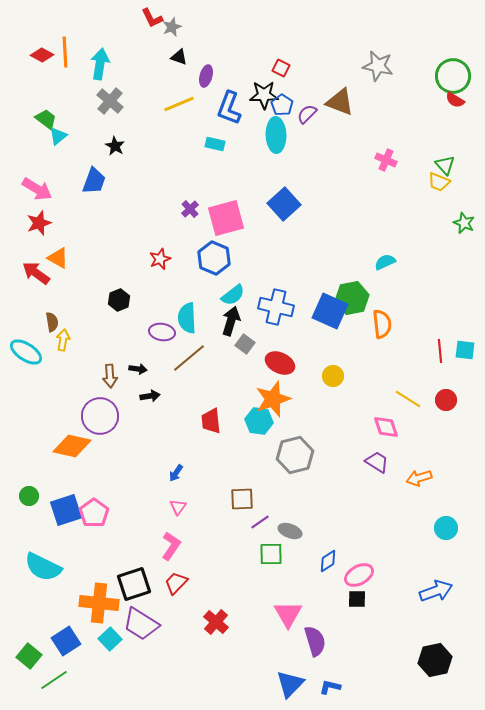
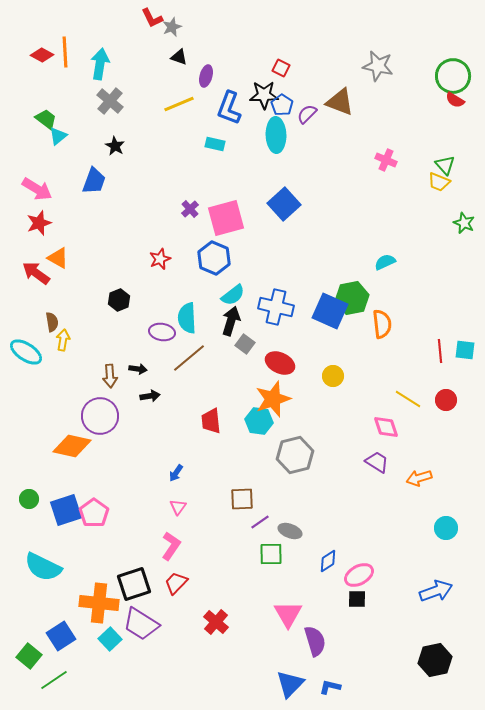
green circle at (29, 496): moved 3 px down
blue square at (66, 641): moved 5 px left, 5 px up
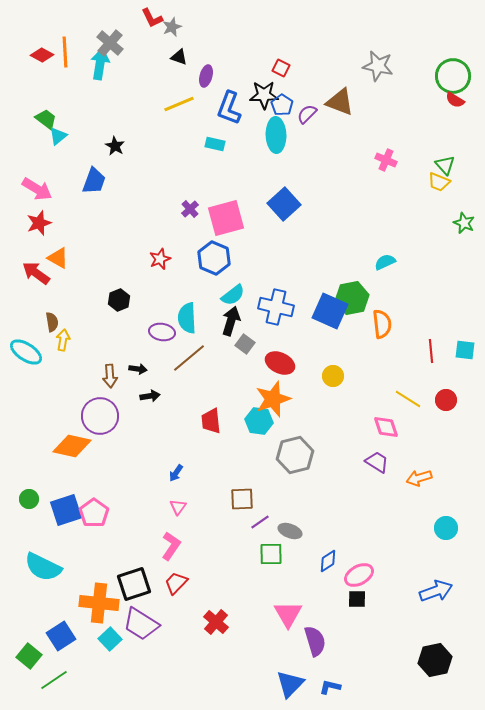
gray cross at (110, 101): moved 58 px up
red line at (440, 351): moved 9 px left
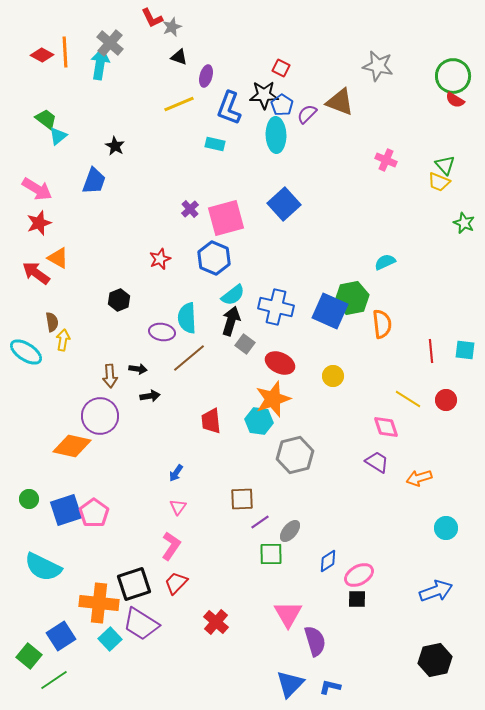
gray ellipse at (290, 531): rotated 70 degrees counterclockwise
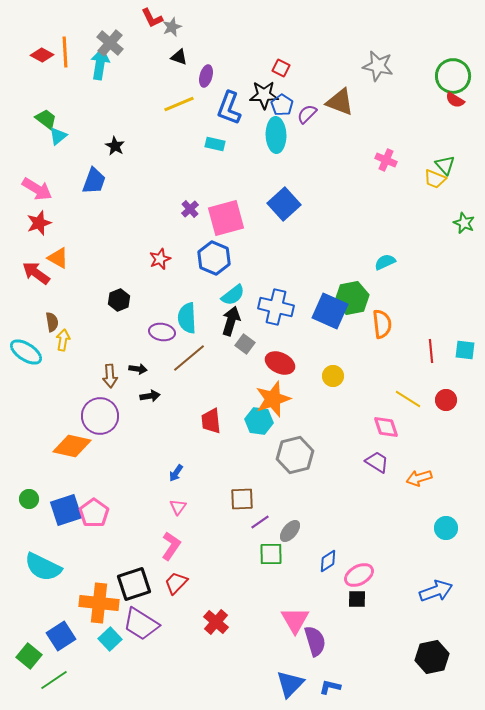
yellow trapezoid at (439, 182): moved 4 px left, 3 px up
pink triangle at (288, 614): moved 7 px right, 6 px down
black hexagon at (435, 660): moved 3 px left, 3 px up
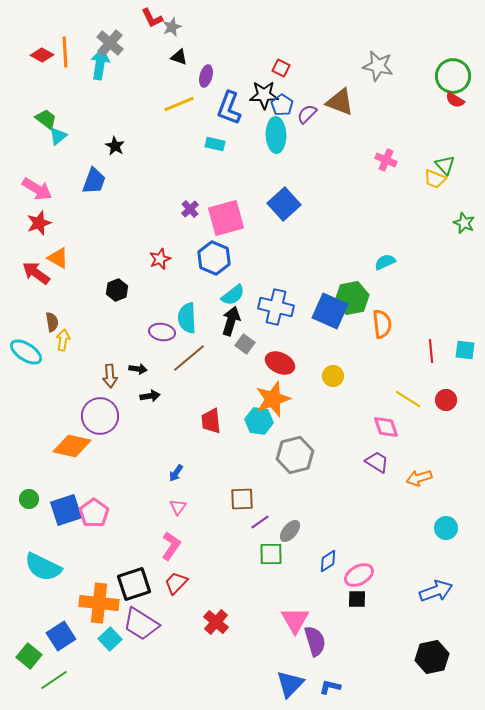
black hexagon at (119, 300): moved 2 px left, 10 px up
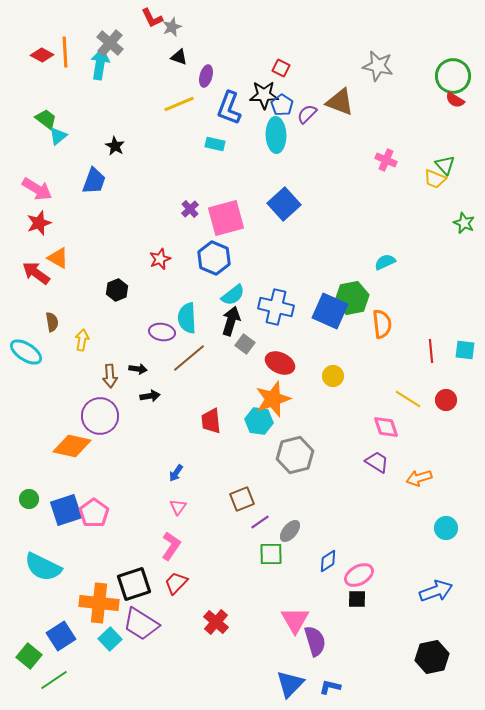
yellow arrow at (63, 340): moved 19 px right
brown square at (242, 499): rotated 20 degrees counterclockwise
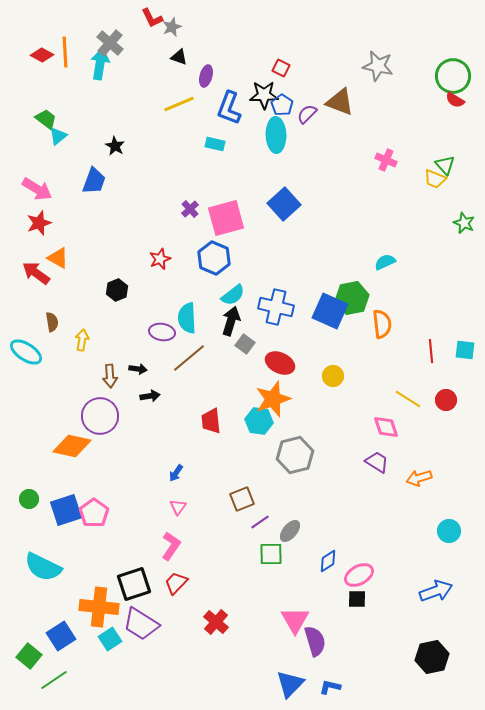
cyan circle at (446, 528): moved 3 px right, 3 px down
orange cross at (99, 603): moved 4 px down
cyan square at (110, 639): rotated 10 degrees clockwise
